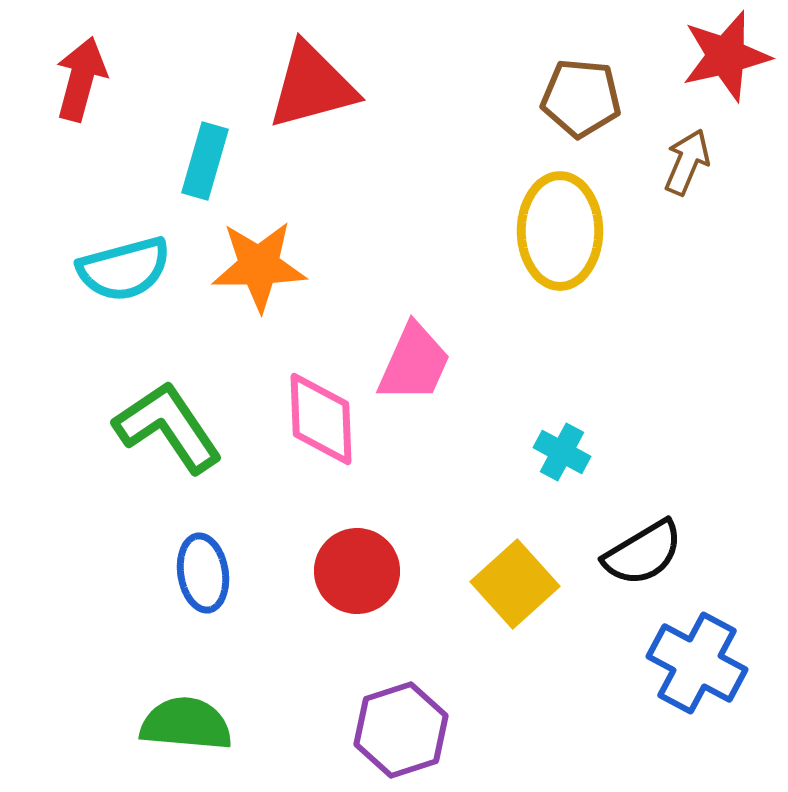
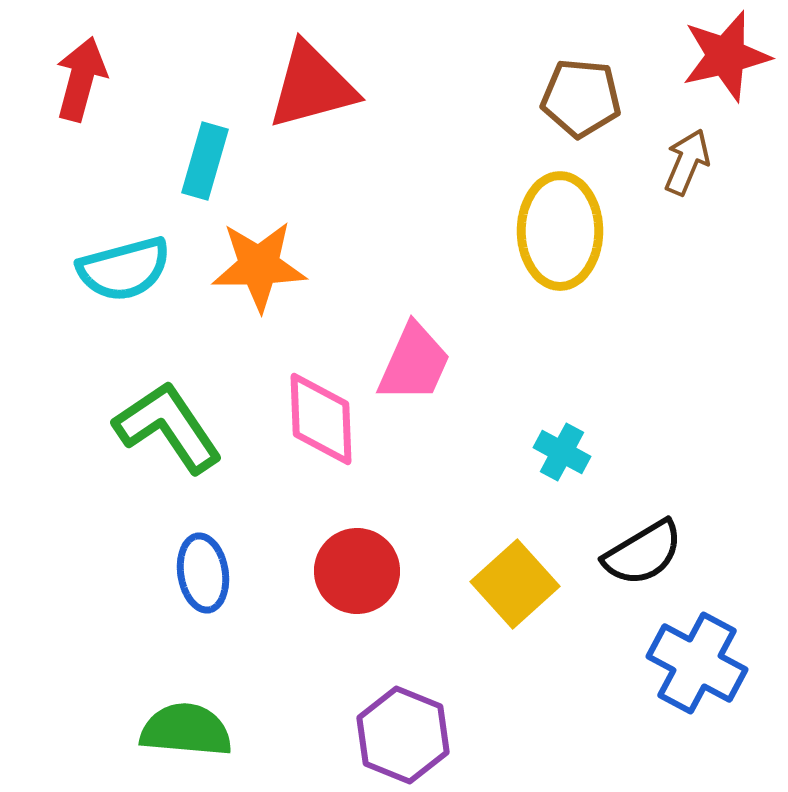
green semicircle: moved 6 px down
purple hexagon: moved 2 px right, 5 px down; rotated 20 degrees counterclockwise
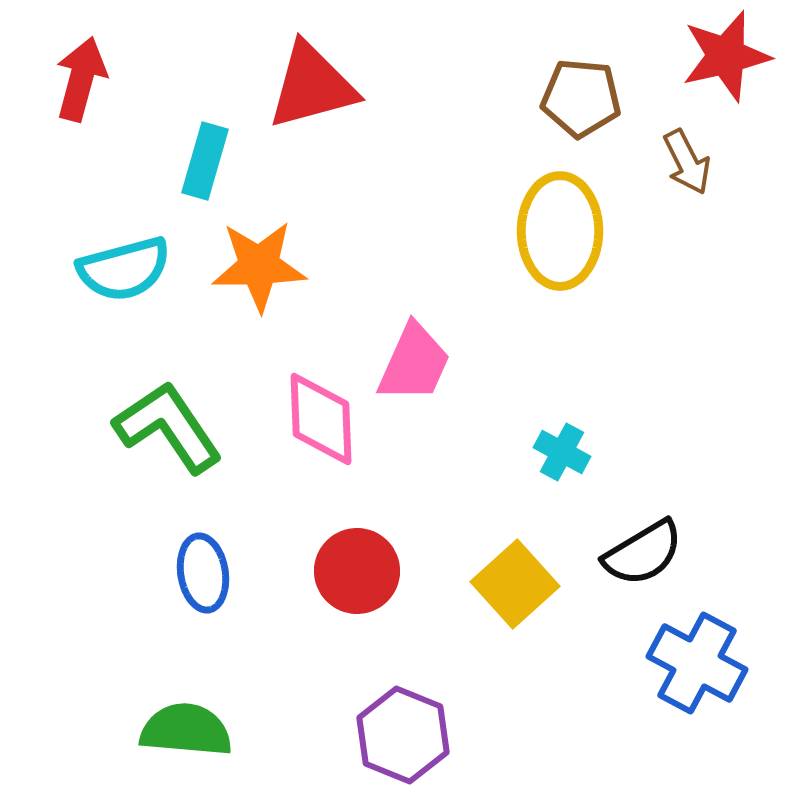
brown arrow: rotated 130 degrees clockwise
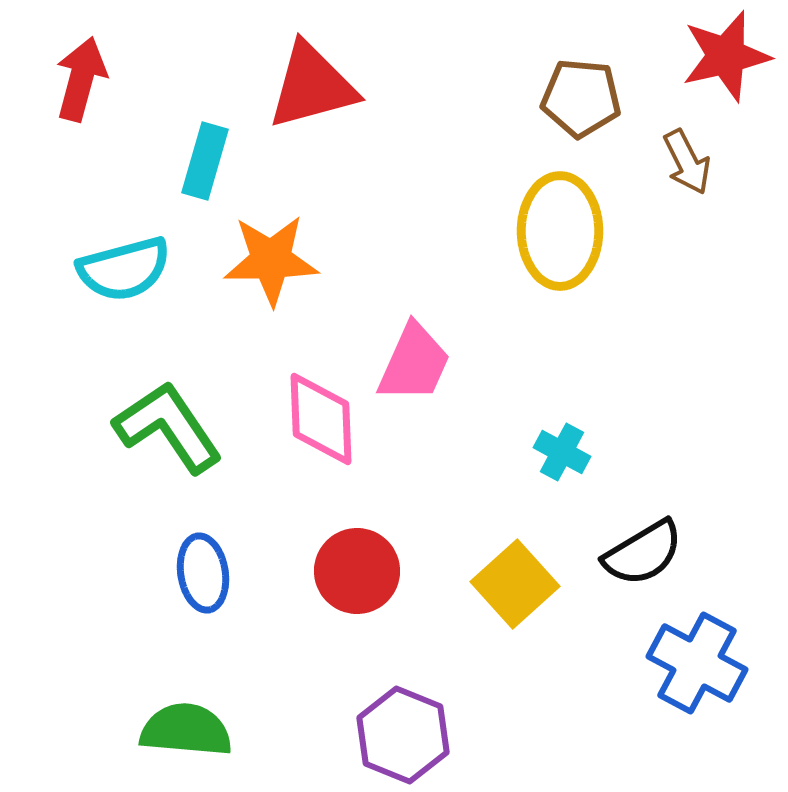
orange star: moved 12 px right, 6 px up
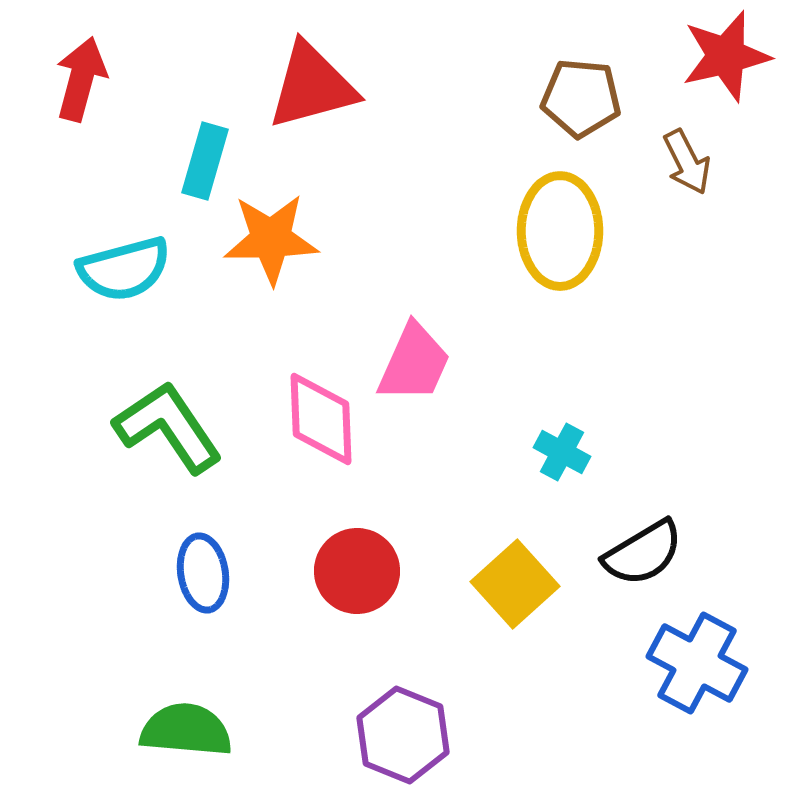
orange star: moved 21 px up
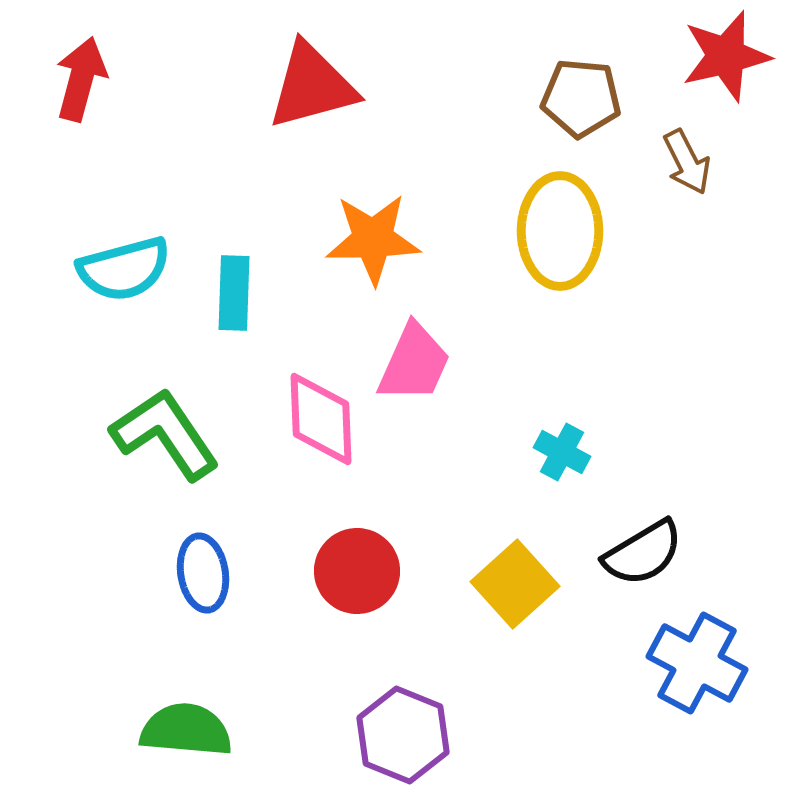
cyan rectangle: moved 29 px right, 132 px down; rotated 14 degrees counterclockwise
orange star: moved 102 px right
green L-shape: moved 3 px left, 7 px down
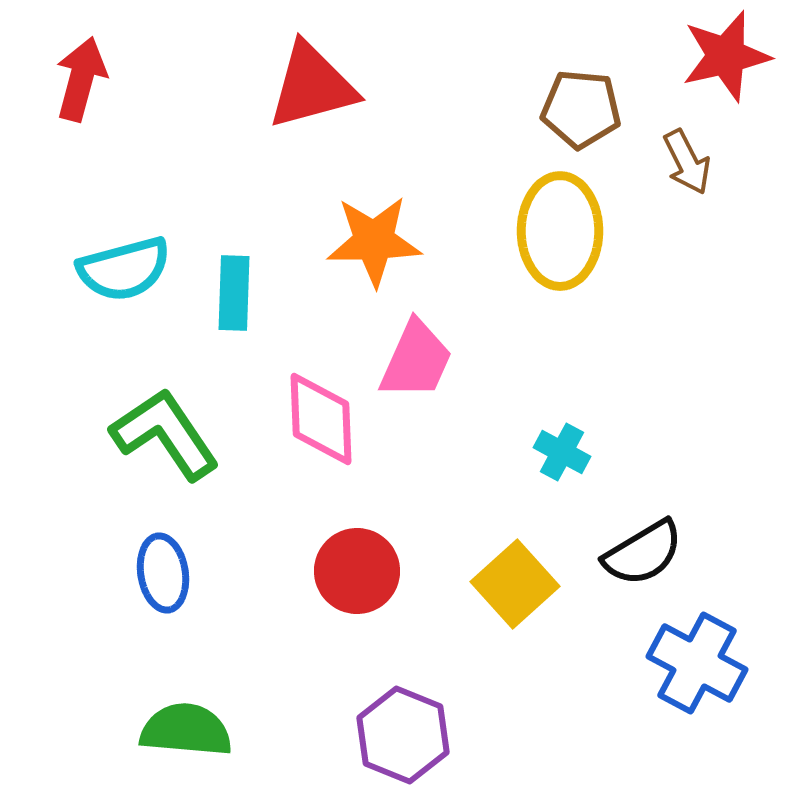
brown pentagon: moved 11 px down
orange star: moved 1 px right, 2 px down
pink trapezoid: moved 2 px right, 3 px up
blue ellipse: moved 40 px left
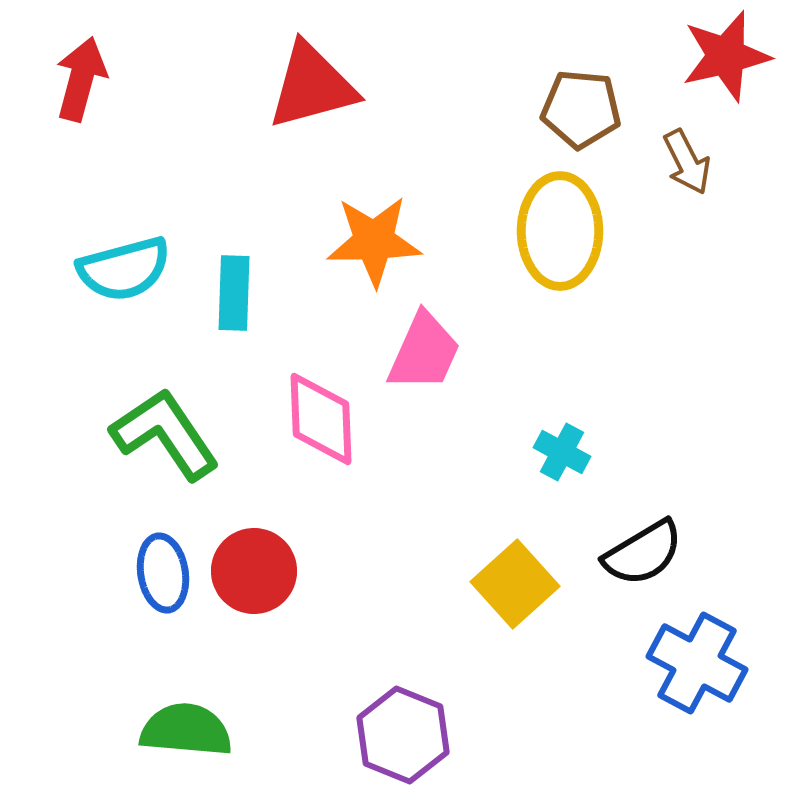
pink trapezoid: moved 8 px right, 8 px up
red circle: moved 103 px left
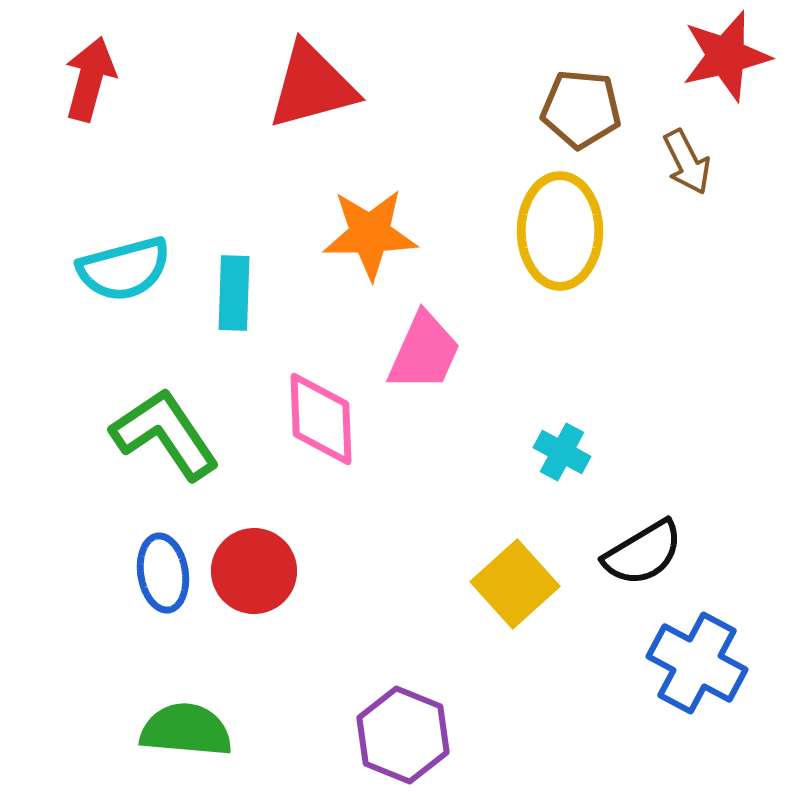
red arrow: moved 9 px right
orange star: moved 4 px left, 7 px up
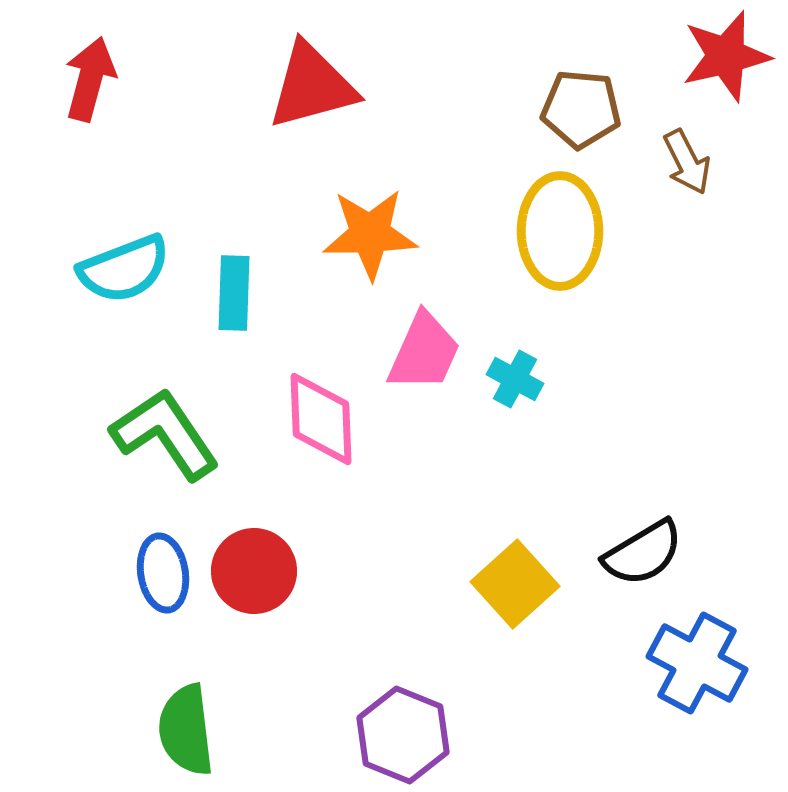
cyan semicircle: rotated 6 degrees counterclockwise
cyan cross: moved 47 px left, 73 px up
green semicircle: rotated 102 degrees counterclockwise
